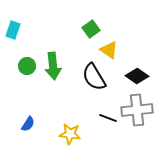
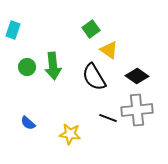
green circle: moved 1 px down
blue semicircle: moved 1 px up; rotated 98 degrees clockwise
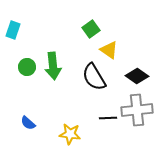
black line: rotated 24 degrees counterclockwise
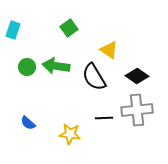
green square: moved 22 px left, 1 px up
green arrow: moved 3 px right; rotated 104 degrees clockwise
black line: moved 4 px left
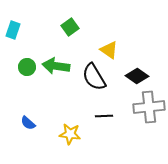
green square: moved 1 px right, 1 px up
gray cross: moved 12 px right, 3 px up
black line: moved 2 px up
